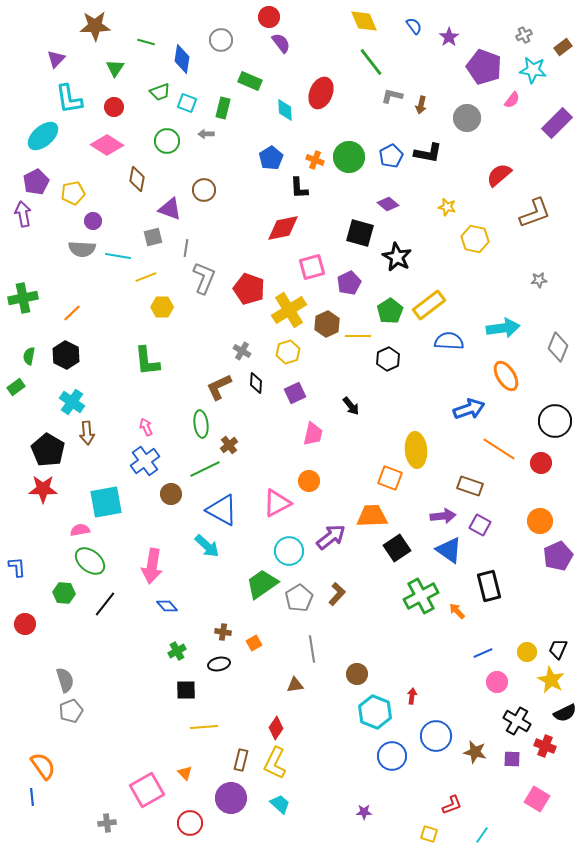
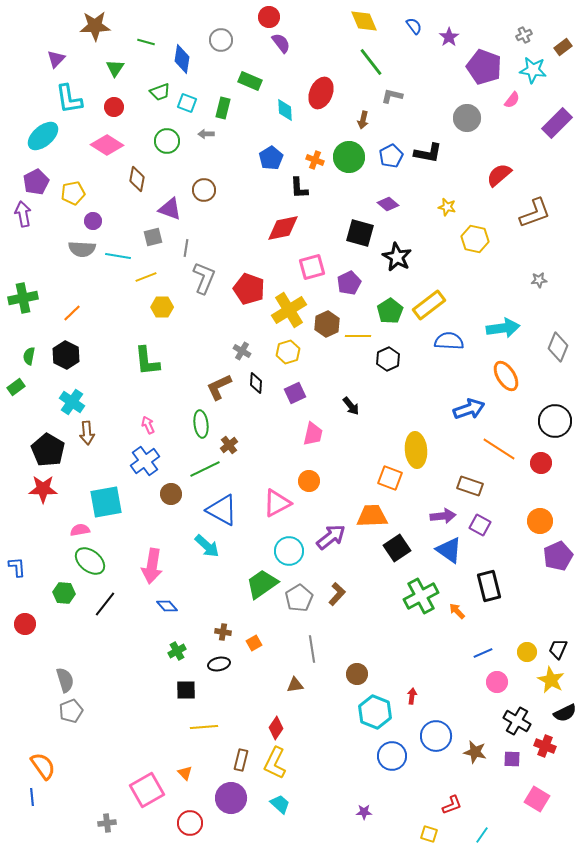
brown arrow at (421, 105): moved 58 px left, 15 px down
pink arrow at (146, 427): moved 2 px right, 2 px up
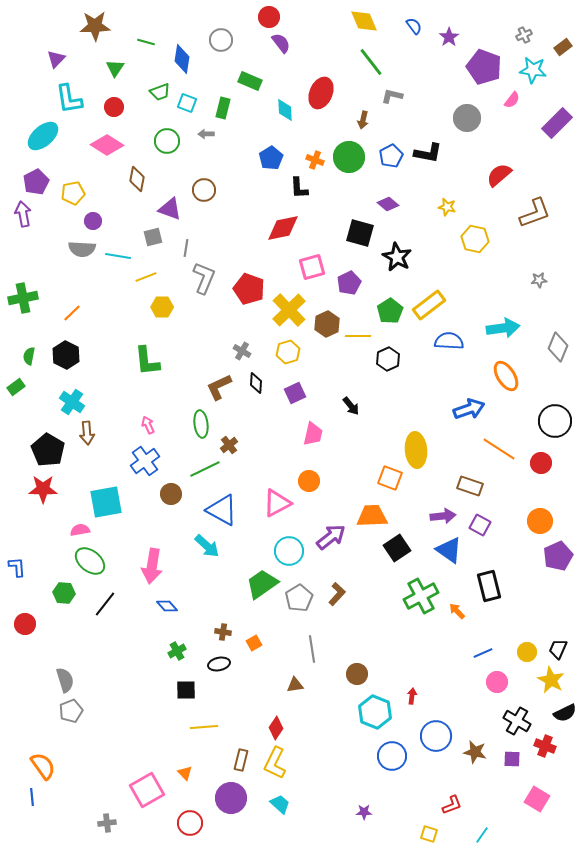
yellow cross at (289, 310): rotated 12 degrees counterclockwise
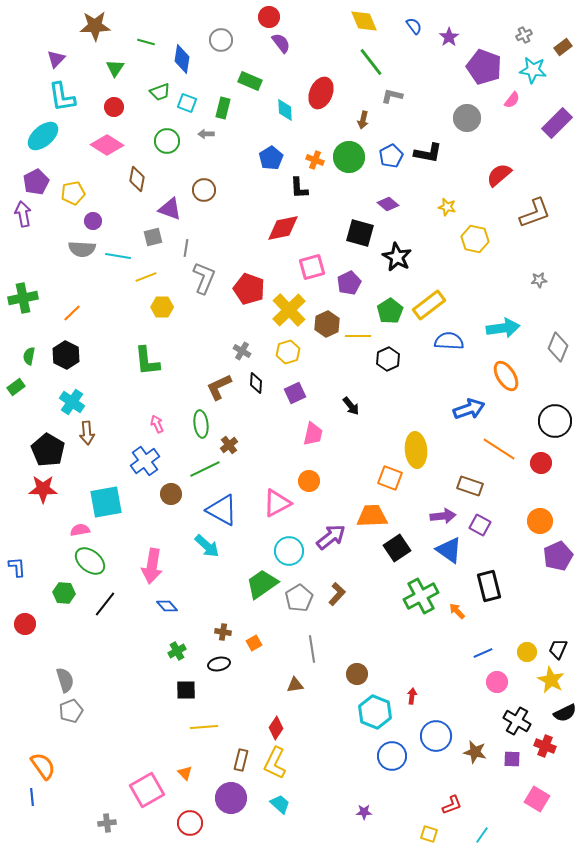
cyan L-shape at (69, 99): moved 7 px left, 2 px up
pink arrow at (148, 425): moved 9 px right, 1 px up
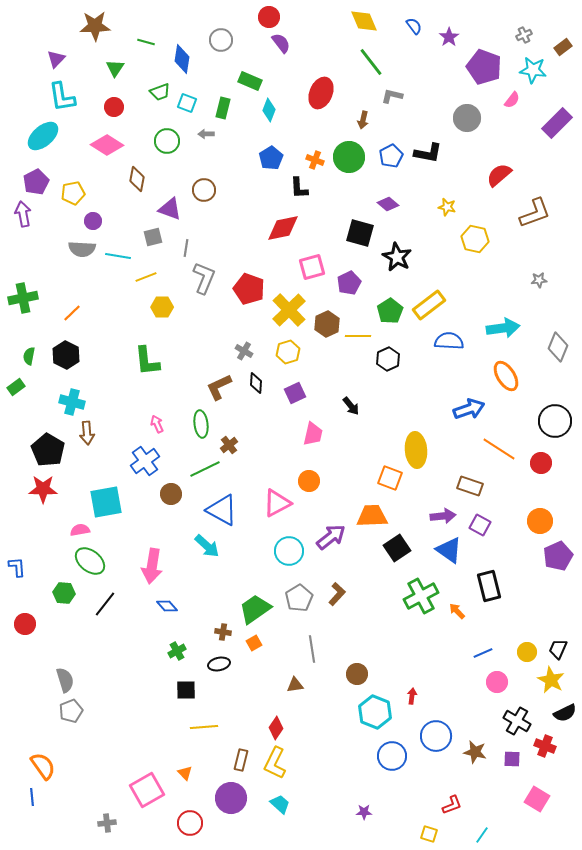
cyan diamond at (285, 110): moved 16 px left; rotated 25 degrees clockwise
gray cross at (242, 351): moved 2 px right
cyan cross at (72, 402): rotated 20 degrees counterclockwise
green trapezoid at (262, 584): moved 7 px left, 25 px down
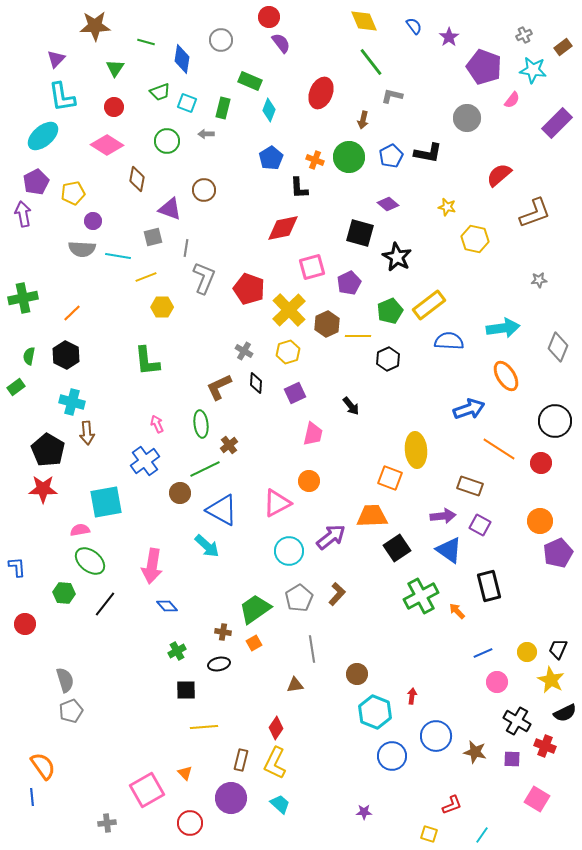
green pentagon at (390, 311): rotated 10 degrees clockwise
brown circle at (171, 494): moved 9 px right, 1 px up
purple pentagon at (558, 556): moved 3 px up
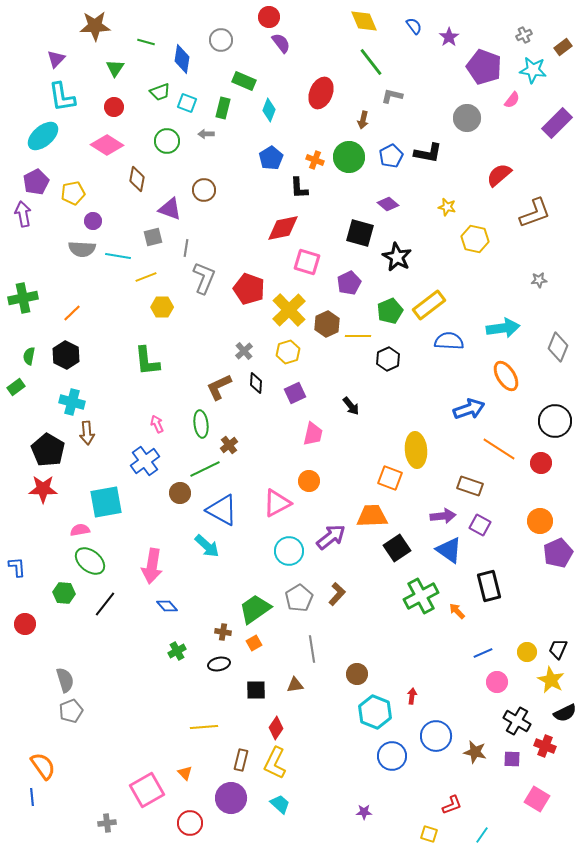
green rectangle at (250, 81): moved 6 px left
pink square at (312, 267): moved 5 px left, 5 px up; rotated 32 degrees clockwise
gray cross at (244, 351): rotated 18 degrees clockwise
black square at (186, 690): moved 70 px right
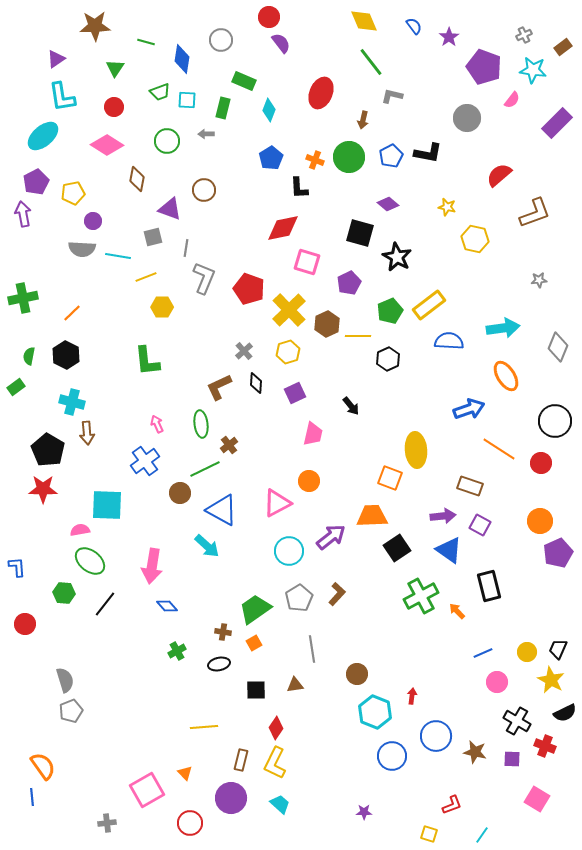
purple triangle at (56, 59): rotated 12 degrees clockwise
cyan square at (187, 103): moved 3 px up; rotated 18 degrees counterclockwise
cyan square at (106, 502): moved 1 px right, 3 px down; rotated 12 degrees clockwise
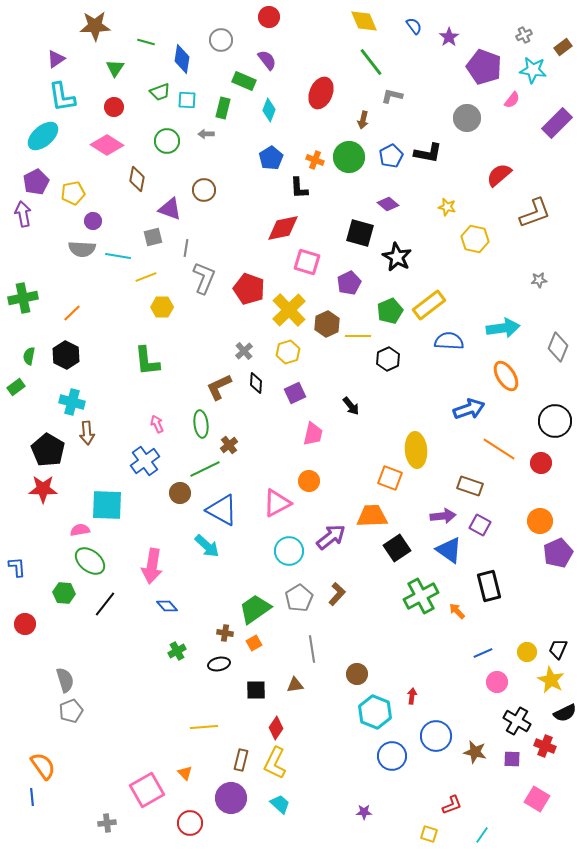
purple semicircle at (281, 43): moved 14 px left, 17 px down
brown cross at (223, 632): moved 2 px right, 1 px down
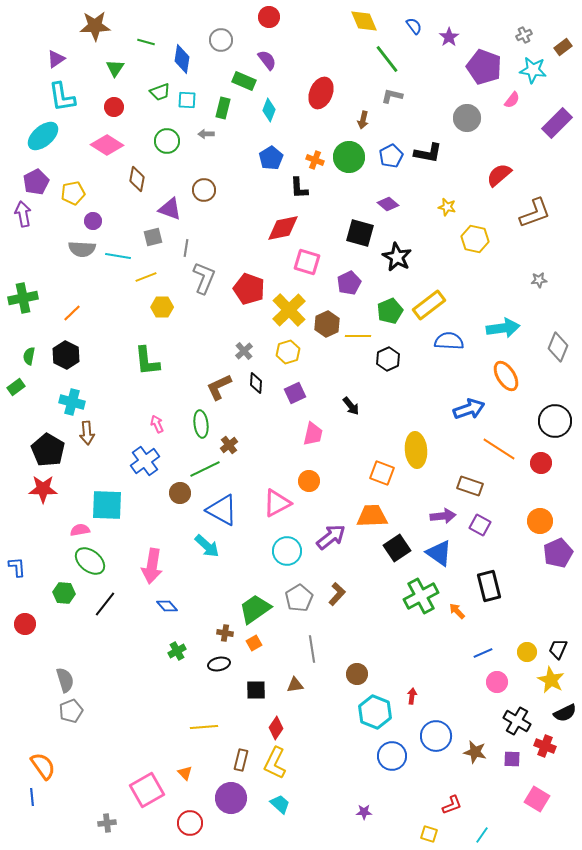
green line at (371, 62): moved 16 px right, 3 px up
orange square at (390, 478): moved 8 px left, 5 px up
blue triangle at (449, 550): moved 10 px left, 3 px down
cyan circle at (289, 551): moved 2 px left
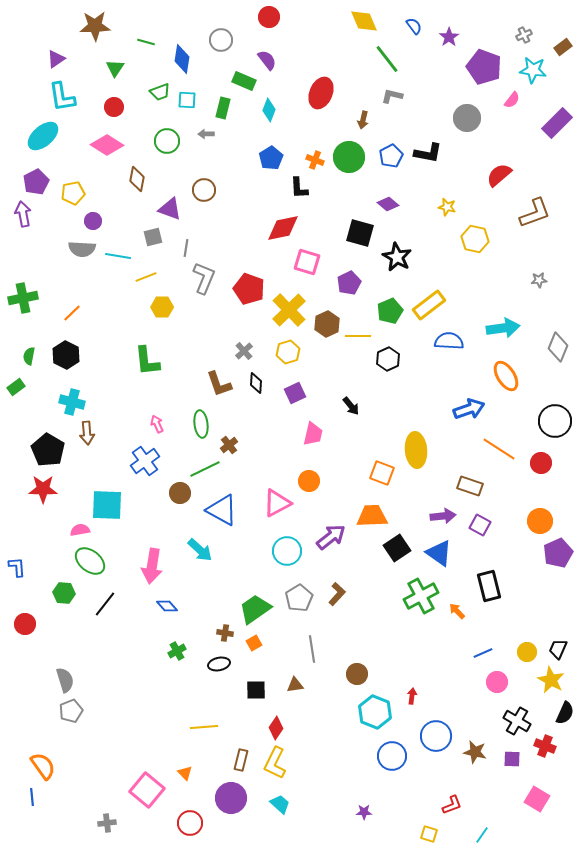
brown L-shape at (219, 387): moved 3 px up; rotated 84 degrees counterclockwise
cyan arrow at (207, 546): moved 7 px left, 4 px down
black semicircle at (565, 713): rotated 40 degrees counterclockwise
pink square at (147, 790): rotated 20 degrees counterclockwise
